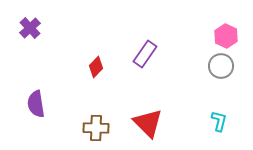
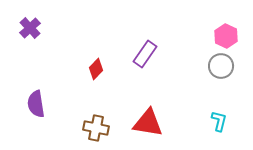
red diamond: moved 2 px down
red triangle: rotated 36 degrees counterclockwise
brown cross: rotated 10 degrees clockwise
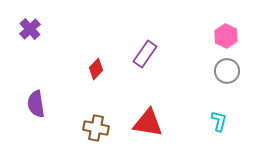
purple cross: moved 1 px down
gray circle: moved 6 px right, 5 px down
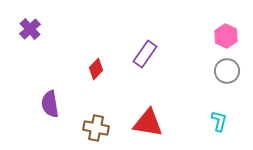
purple semicircle: moved 14 px right
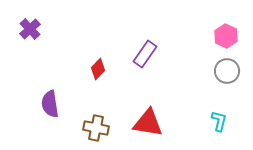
red diamond: moved 2 px right
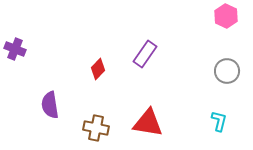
purple cross: moved 15 px left, 20 px down; rotated 25 degrees counterclockwise
pink hexagon: moved 20 px up
purple semicircle: moved 1 px down
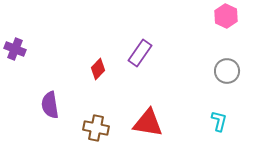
purple rectangle: moved 5 px left, 1 px up
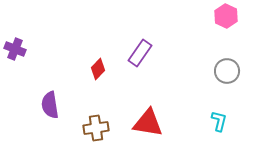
brown cross: rotated 20 degrees counterclockwise
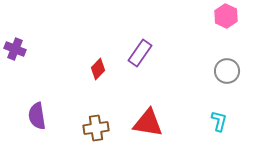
purple semicircle: moved 13 px left, 11 px down
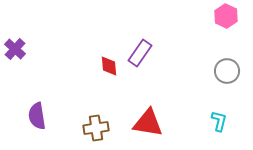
purple cross: rotated 20 degrees clockwise
red diamond: moved 11 px right, 3 px up; rotated 50 degrees counterclockwise
